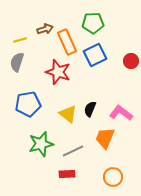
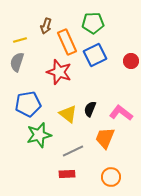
brown arrow: moved 1 px right, 3 px up; rotated 126 degrees clockwise
red star: moved 1 px right
green star: moved 2 px left, 9 px up
orange circle: moved 2 px left
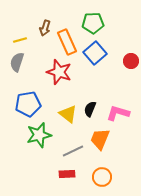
brown arrow: moved 1 px left, 2 px down
blue square: moved 2 px up; rotated 15 degrees counterclockwise
pink L-shape: moved 3 px left; rotated 20 degrees counterclockwise
orange trapezoid: moved 5 px left, 1 px down
orange circle: moved 9 px left
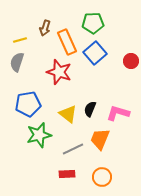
gray line: moved 2 px up
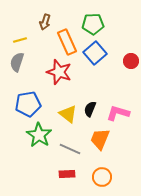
green pentagon: moved 1 px down
brown arrow: moved 6 px up
green star: rotated 25 degrees counterclockwise
gray line: moved 3 px left; rotated 50 degrees clockwise
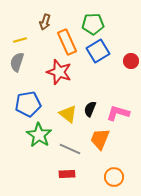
blue square: moved 3 px right, 2 px up; rotated 10 degrees clockwise
orange circle: moved 12 px right
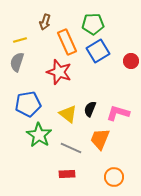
gray line: moved 1 px right, 1 px up
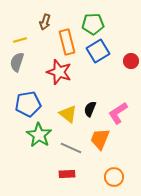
orange rectangle: rotated 10 degrees clockwise
pink L-shape: rotated 50 degrees counterclockwise
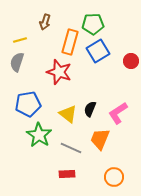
orange rectangle: moved 3 px right; rotated 30 degrees clockwise
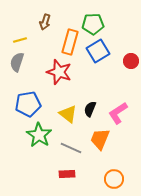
orange circle: moved 2 px down
